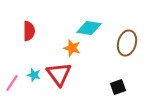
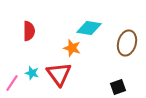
cyan star: moved 2 px left, 2 px up
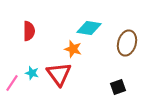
orange star: moved 1 px right, 1 px down
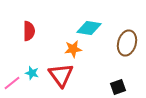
orange star: rotated 24 degrees counterclockwise
red triangle: moved 2 px right, 1 px down
pink line: rotated 18 degrees clockwise
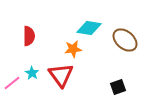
red semicircle: moved 5 px down
brown ellipse: moved 2 px left, 3 px up; rotated 65 degrees counterclockwise
cyan star: rotated 16 degrees clockwise
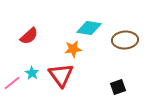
red semicircle: rotated 48 degrees clockwise
brown ellipse: rotated 45 degrees counterclockwise
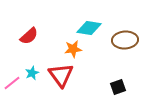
cyan star: rotated 16 degrees clockwise
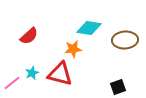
red triangle: moved 1 px left, 1 px up; rotated 40 degrees counterclockwise
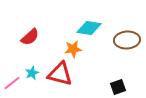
red semicircle: moved 1 px right, 1 px down
brown ellipse: moved 2 px right
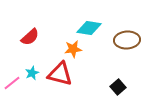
black square: rotated 21 degrees counterclockwise
